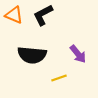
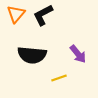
orange triangle: moved 2 px right, 1 px up; rotated 48 degrees clockwise
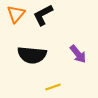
yellow line: moved 6 px left, 9 px down
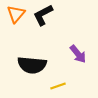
black semicircle: moved 10 px down
yellow line: moved 5 px right, 1 px up
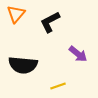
black L-shape: moved 7 px right, 7 px down
purple arrow: rotated 12 degrees counterclockwise
black semicircle: moved 9 px left
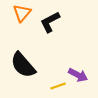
orange triangle: moved 6 px right, 1 px up
purple arrow: moved 21 px down; rotated 12 degrees counterclockwise
black semicircle: rotated 44 degrees clockwise
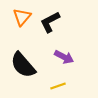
orange triangle: moved 4 px down
purple arrow: moved 14 px left, 18 px up
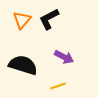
orange triangle: moved 3 px down
black L-shape: moved 1 px left, 3 px up
black semicircle: rotated 148 degrees clockwise
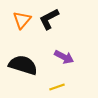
yellow line: moved 1 px left, 1 px down
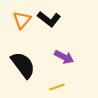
black L-shape: rotated 115 degrees counterclockwise
black semicircle: rotated 36 degrees clockwise
